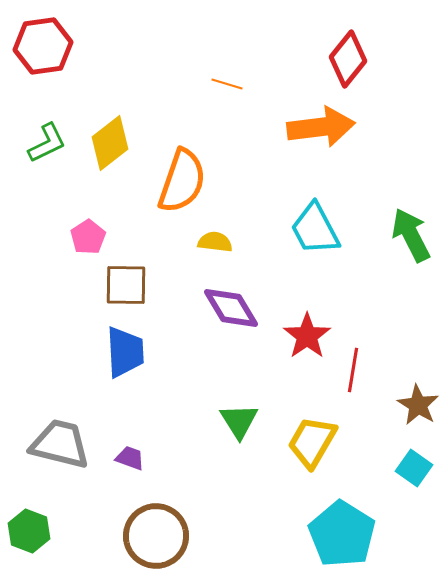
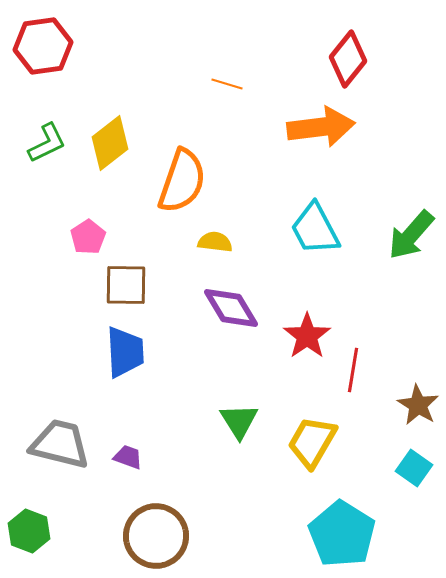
green arrow: rotated 112 degrees counterclockwise
purple trapezoid: moved 2 px left, 1 px up
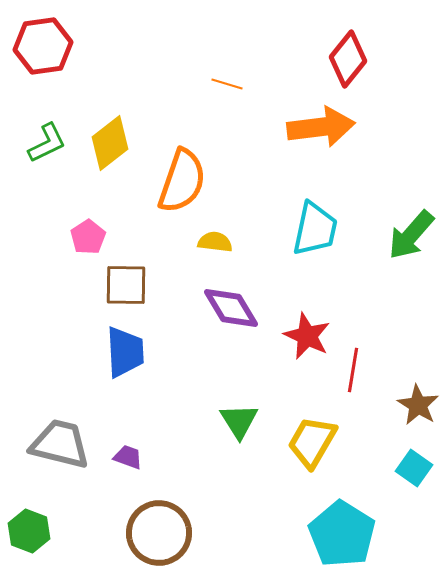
cyan trapezoid: rotated 140 degrees counterclockwise
red star: rotated 12 degrees counterclockwise
brown circle: moved 3 px right, 3 px up
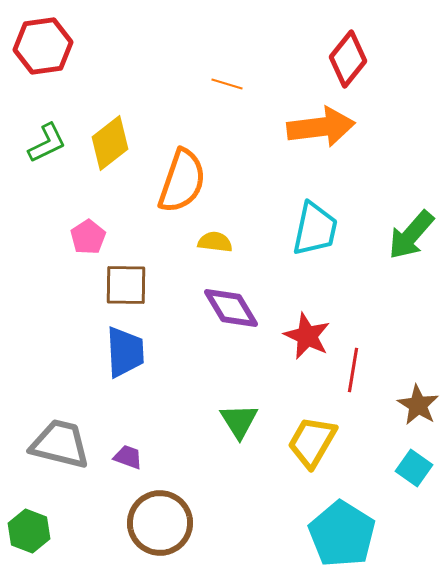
brown circle: moved 1 px right, 10 px up
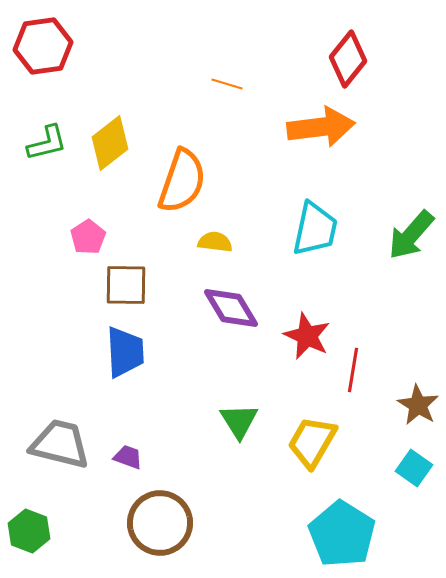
green L-shape: rotated 12 degrees clockwise
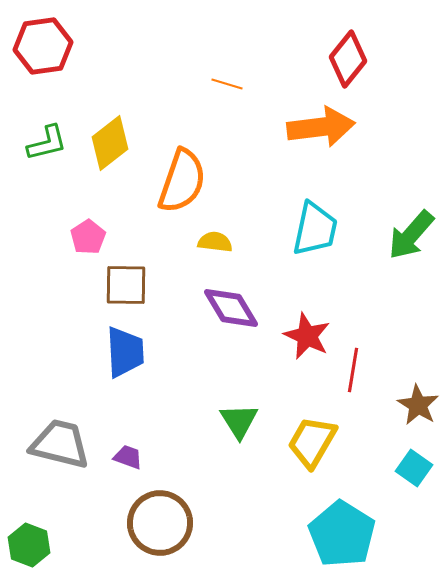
green hexagon: moved 14 px down
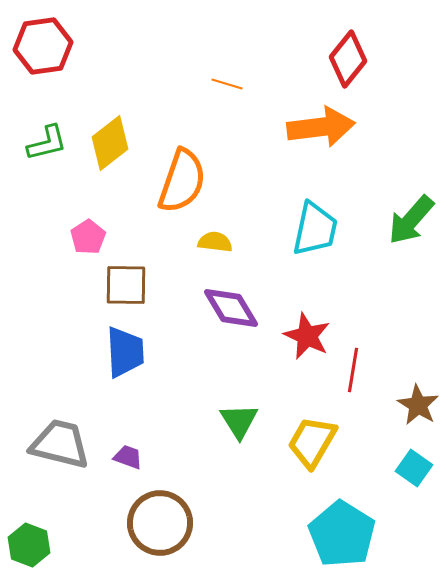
green arrow: moved 15 px up
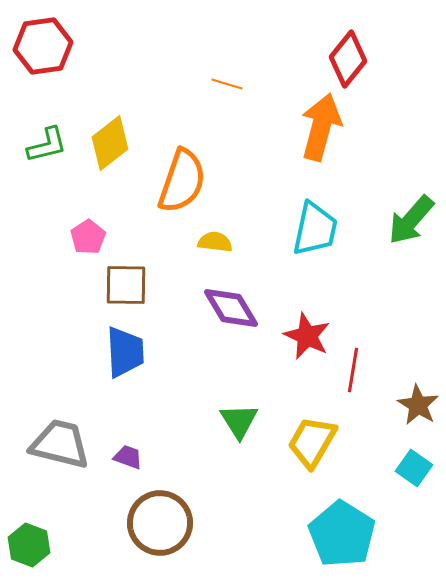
orange arrow: rotated 68 degrees counterclockwise
green L-shape: moved 2 px down
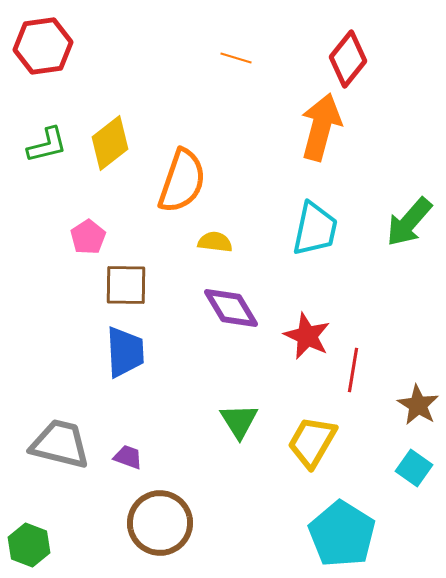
orange line: moved 9 px right, 26 px up
green arrow: moved 2 px left, 2 px down
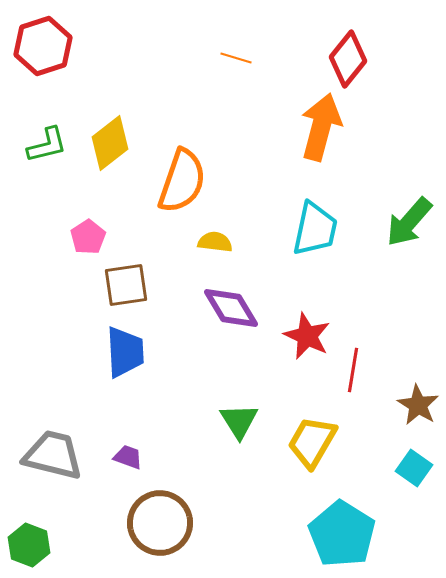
red hexagon: rotated 10 degrees counterclockwise
brown square: rotated 9 degrees counterclockwise
gray trapezoid: moved 7 px left, 11 px down
